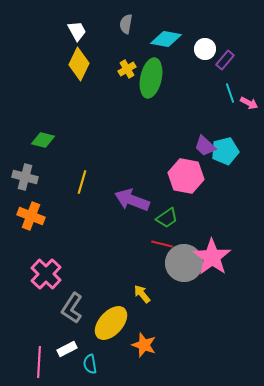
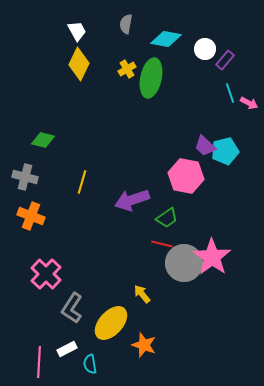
purple arrow: rotated 40 degrees counterclockwise
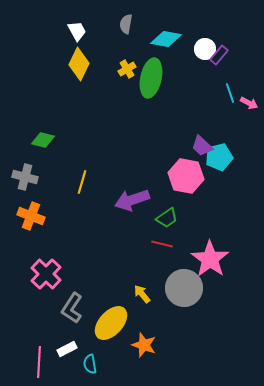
purple rectangle: moved 6 px left, 5 px up
purple trapezoid: moved 3 px left
cyan pentagon: moved 6 px left, 6 px down
pink star: moved 2 px left, 2 px down
gray circle: moved 25 px down
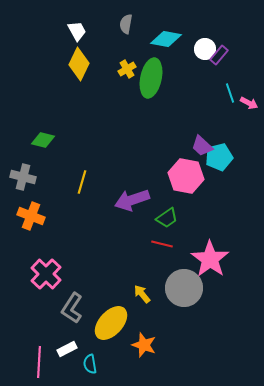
gray cross: moved 2 px left
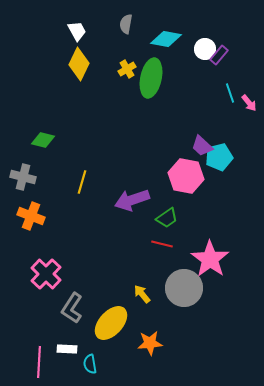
pink arrow: rotated 24 degrees clockwise
orange star: moved 6 px right, 2 px up; rotated 25 degrees counterclockwise
white rectangle: rotated 30 degrees clockwise
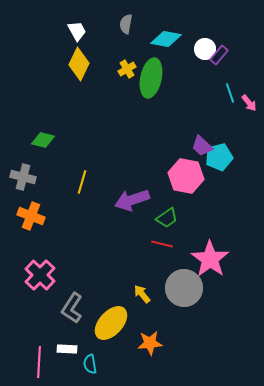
pink cross: moved 6 px left, 1 px down
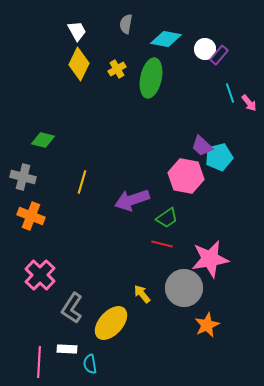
yellow cross: moved 10 px left
pink star: rotated 27 degrees clockwise
orange star: moved 57 px right, 18 px up; rotated 20 degrees counterclockwise
